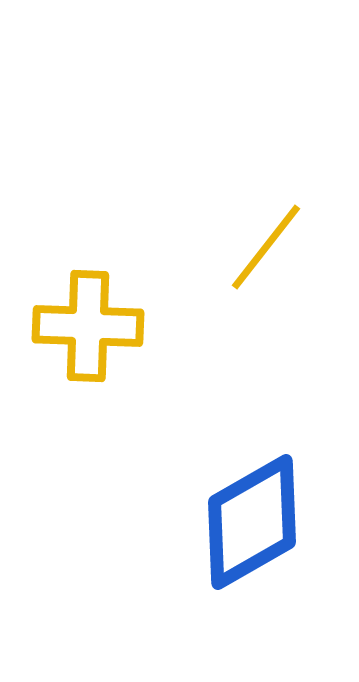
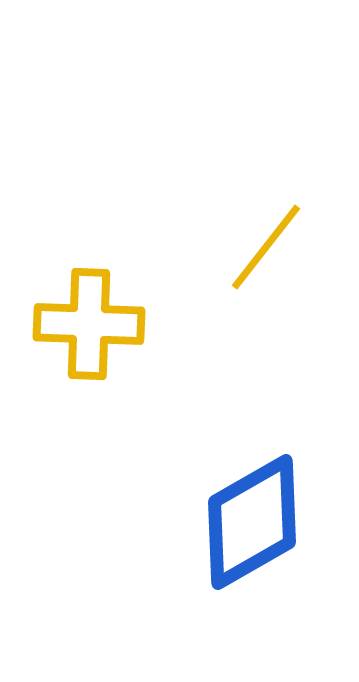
yellow cross: moved 1 px right, 2 px up
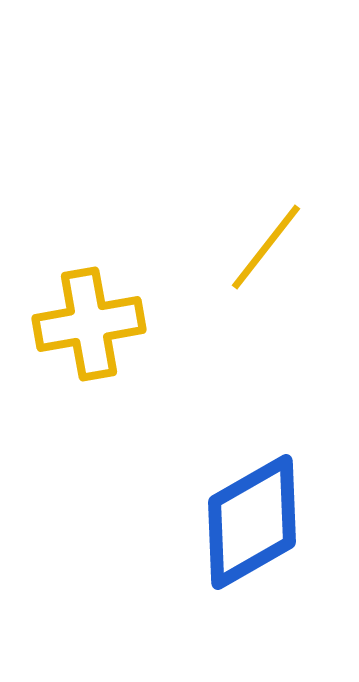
yellow cross: rotated 12 degrees counterclockwise
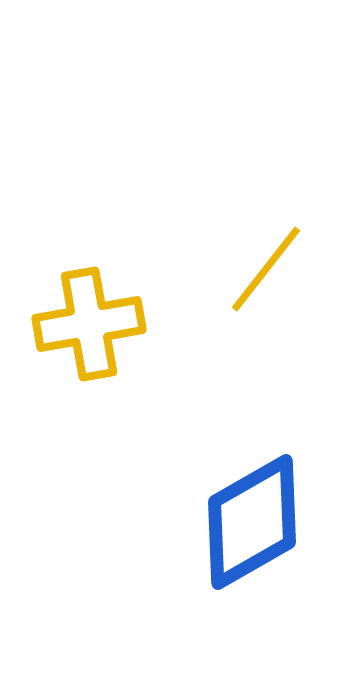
yellow line: moved 22 px down
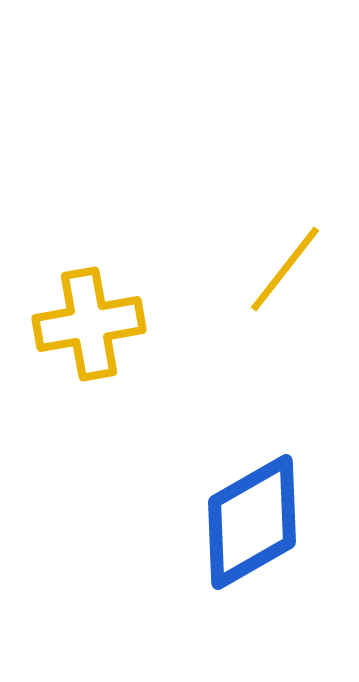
yellow line: moved 19 px right
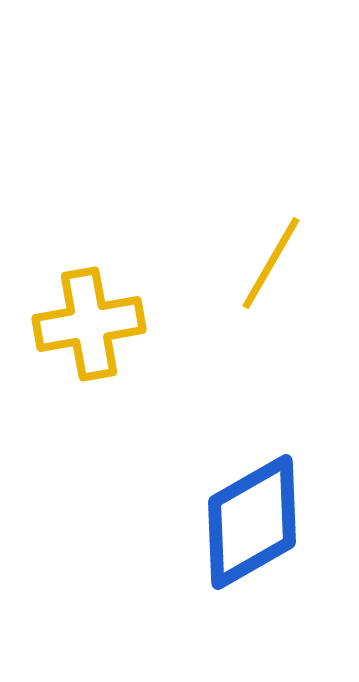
yellow line: moved 14 px left, 6 px up; rotated 8 degrees counterclockwise
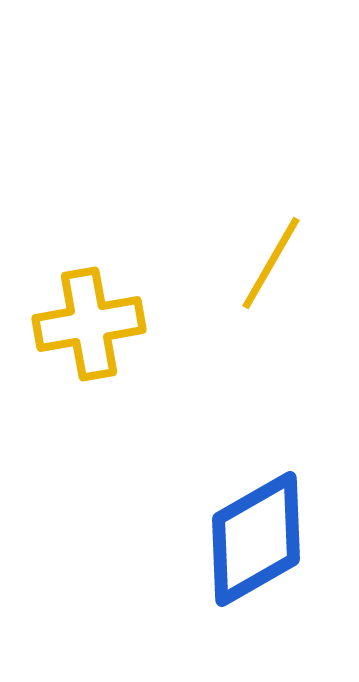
blue diamond: moved 4 px right, 17 px down
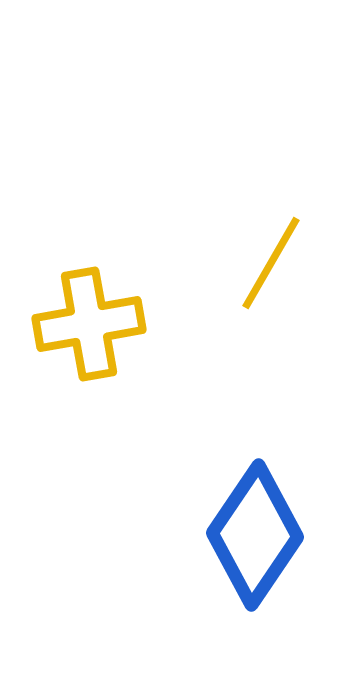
blue diamond: moved 1 px left, 4 px up; rotated 26 degrees counterclockwise
